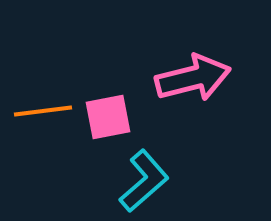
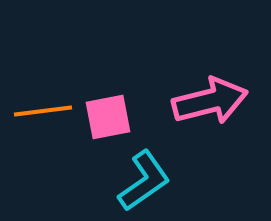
pink arrow: moved 17 px right, 23 px down
cyan L-shape: rotated 6 degrees clockwise
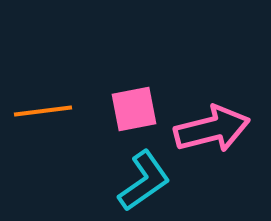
pink arrow: moved 2 px right, 28 px down
pink square: moved 26 px right, 8 px up
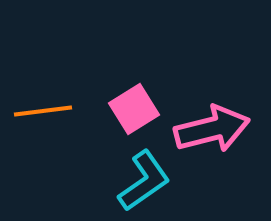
pink square: rotated 21 degrees counterclockwise
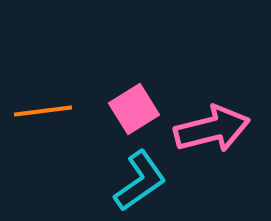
cyan L-shape: moved 4 px left
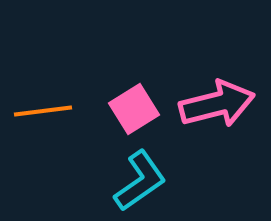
pink arrow: moved 5 px right, 25 px up
